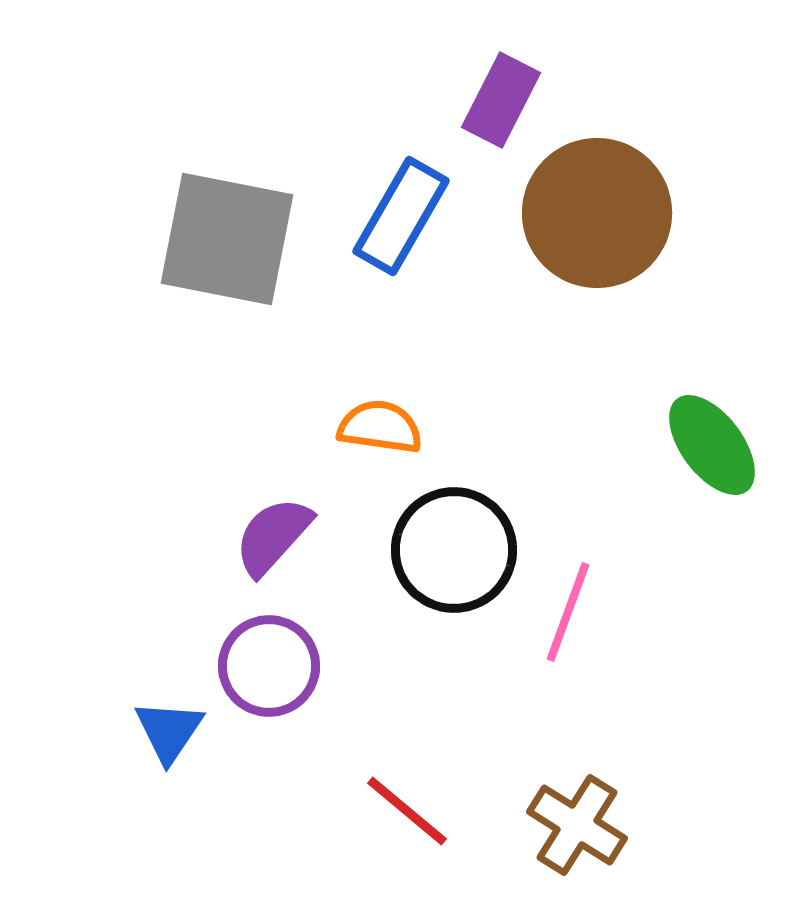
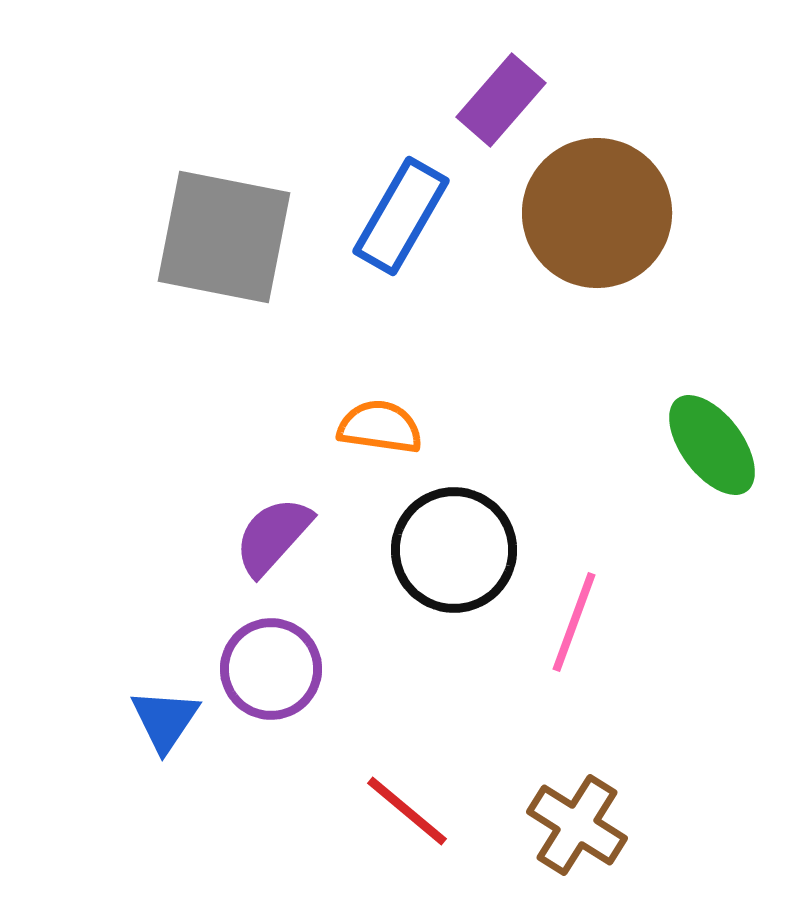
purple rectangle: rotated 14 degrees clockwise
gray square: moved 3 px left, 2 px up
pink line: moved 6 px right, 10 px down
purple circle: moved 2 px right, 3 px down
blue triangle: moved 4 px left, 11 px up
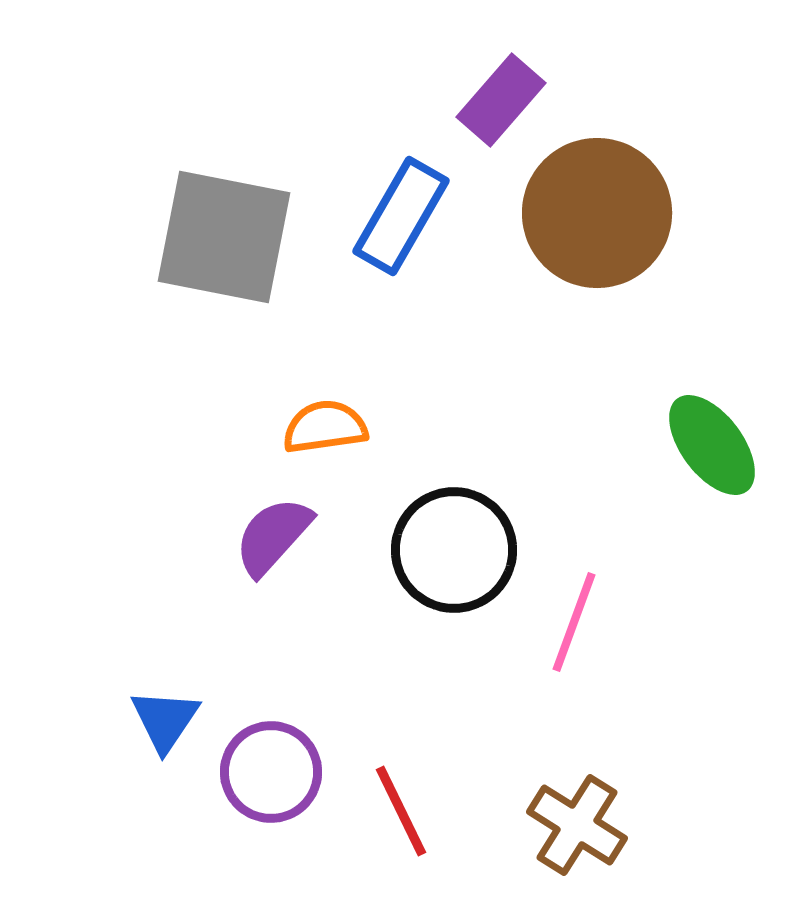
orange semicircle: moved 55 px left; rotated 16 degrees counterclockwise
purple circle: moved 103 px down
red line: moved 6 px left; rotated 24 degrees clockwise
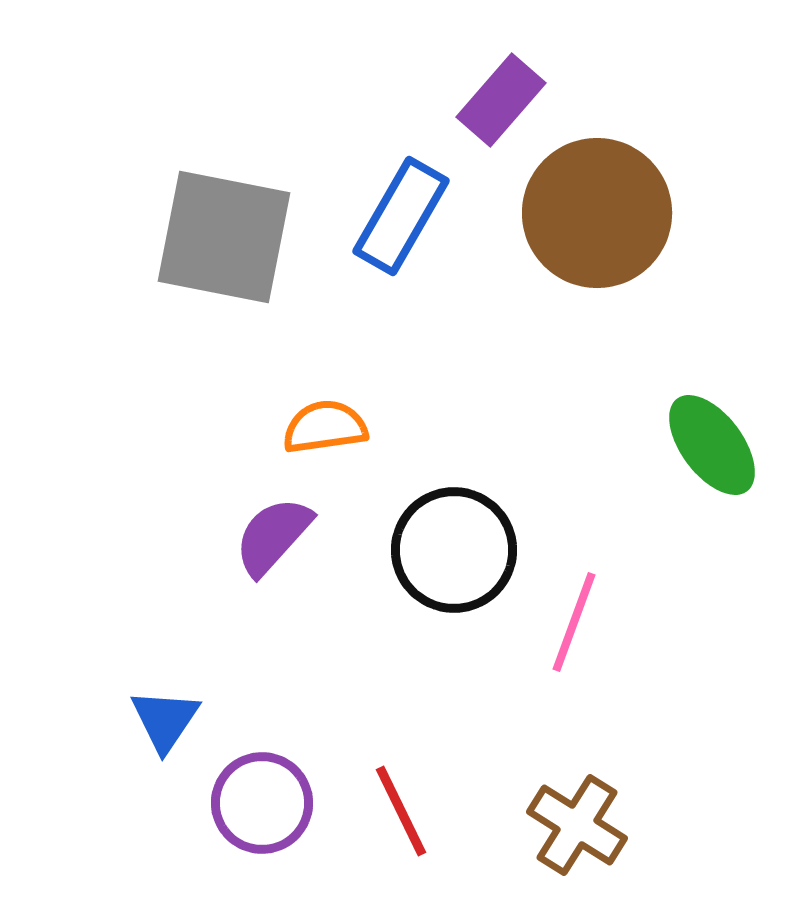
purple circle: moved 9 px left, 31 px down
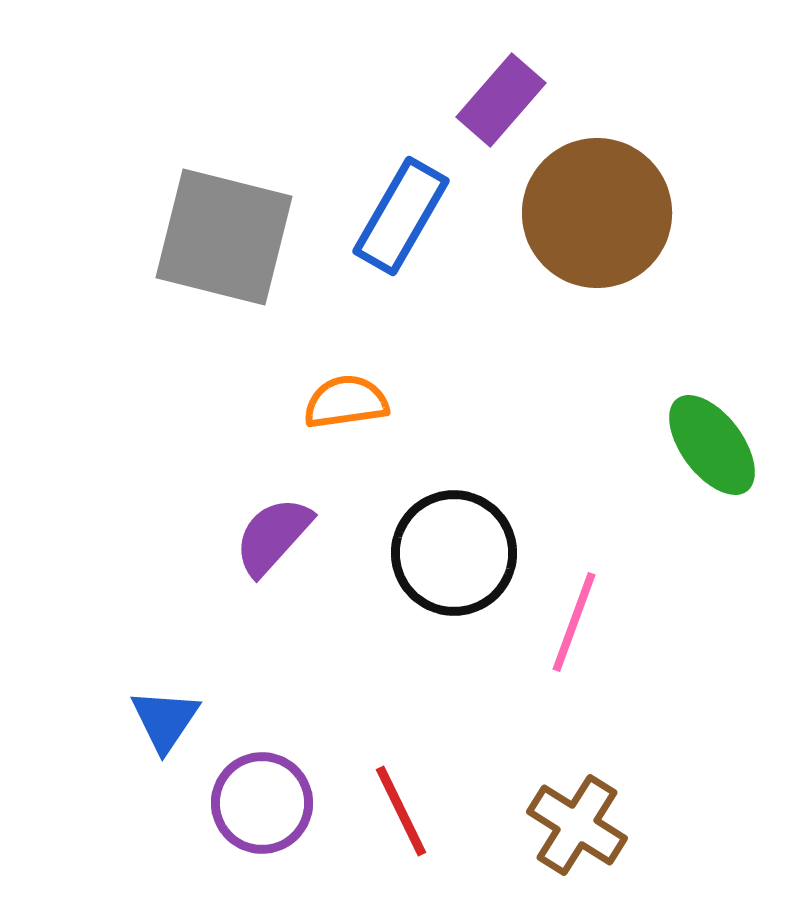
gray square: rotated 3 degrees clockwise
orange semicircle: moved 21 px right, 25 px up
black circle: moved 3 px down
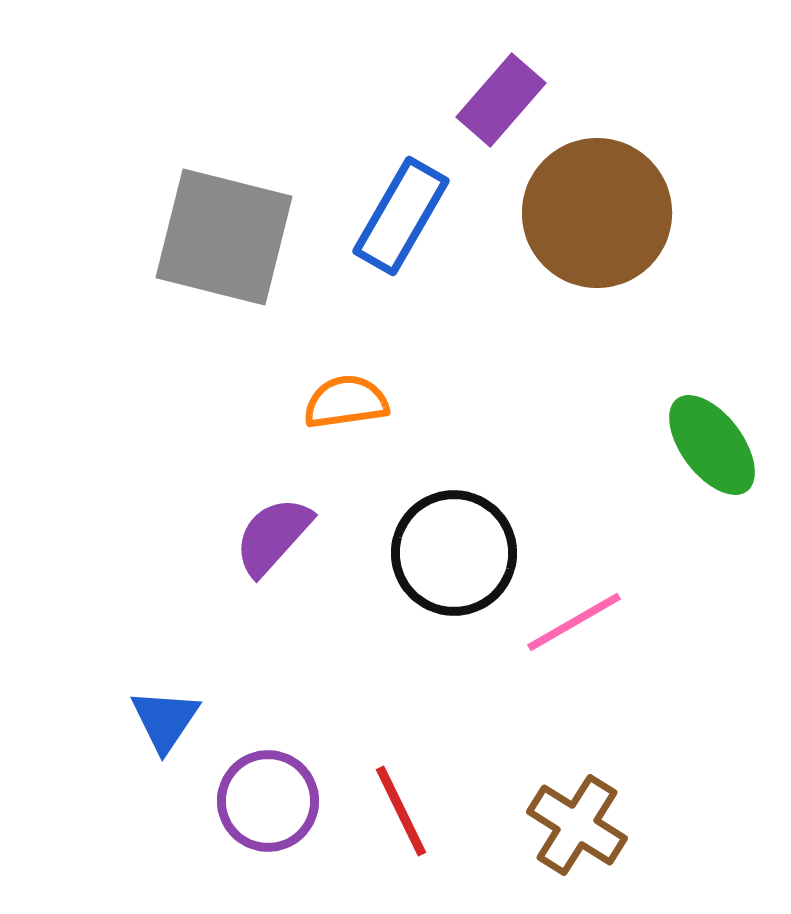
pink line: rotated 40 degrees clockwise
purple circle: moved 6 px right, 2 px up
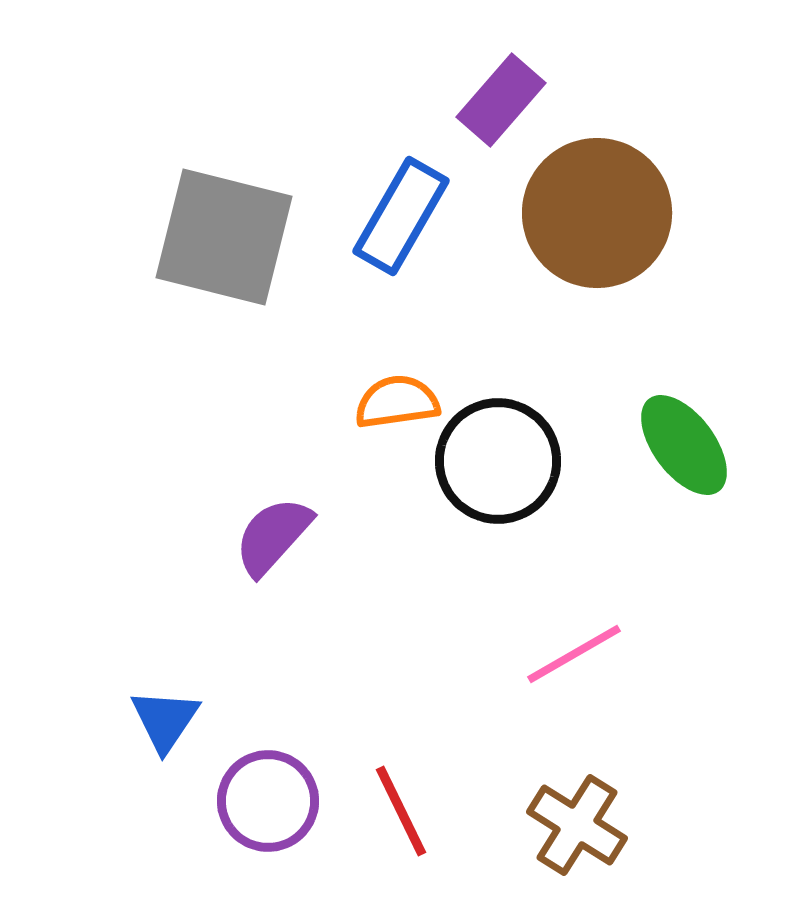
orange semicircle: moved 51 px right
green ellipse: moved 28 px left
black circle: moved 44 px right, 92 px up
pink line: moved 32 px down
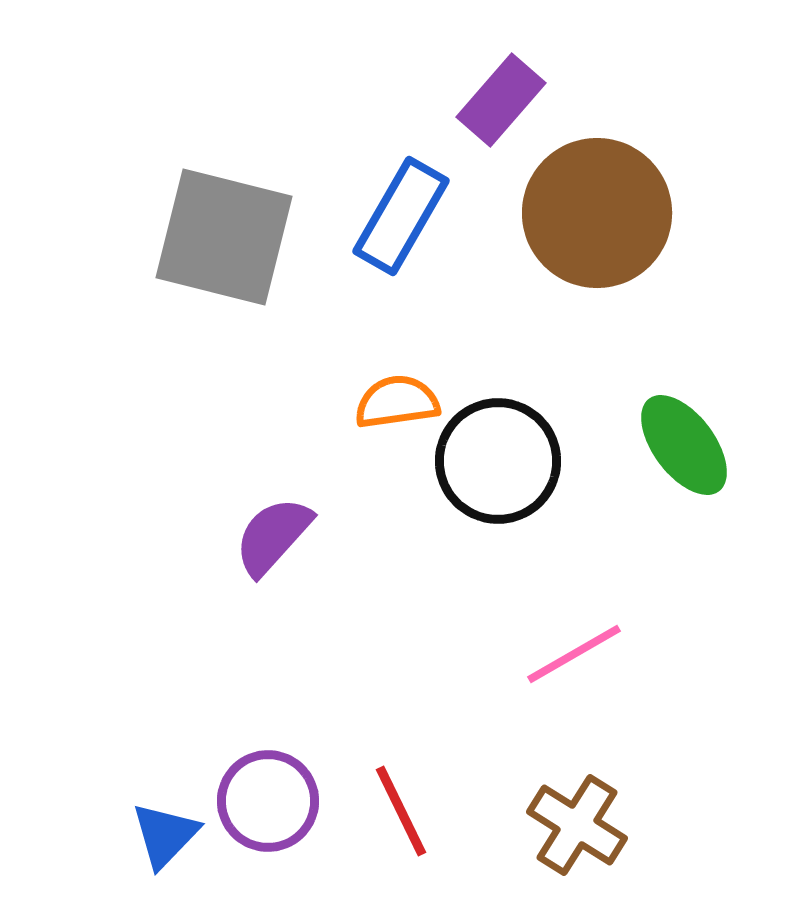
blue triangle: moved 115 px down; rotated 10 degrees clockwise
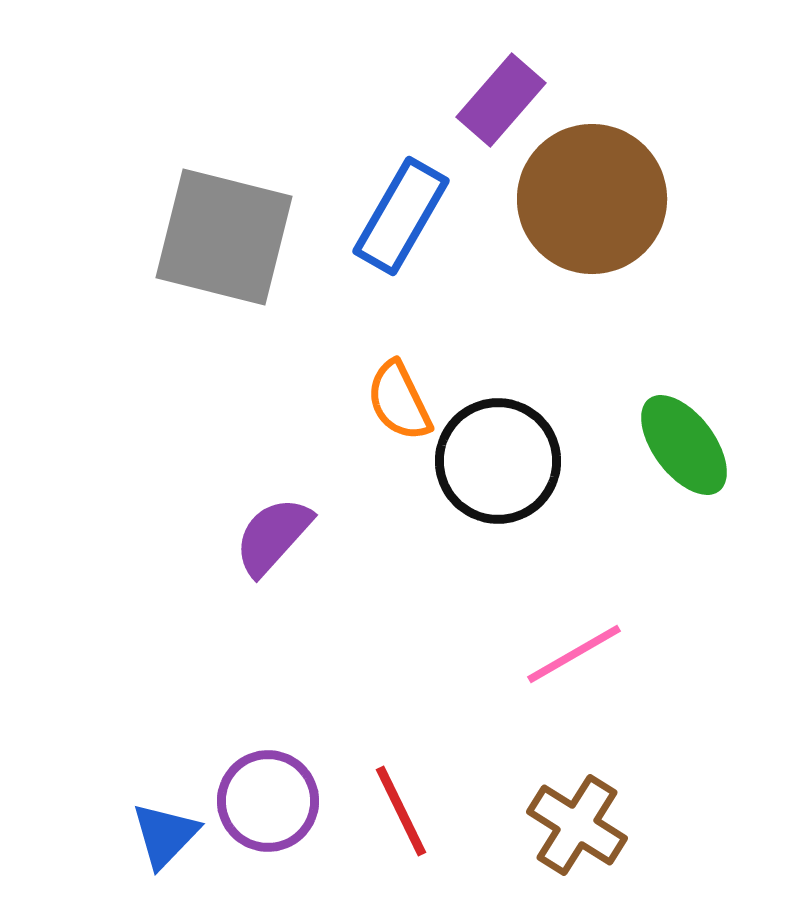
brown circle: moved 5 px left, 14 px up
orange semicircle: moved 2 px right, 1 px up; rotated 108 degrees counterclockwise
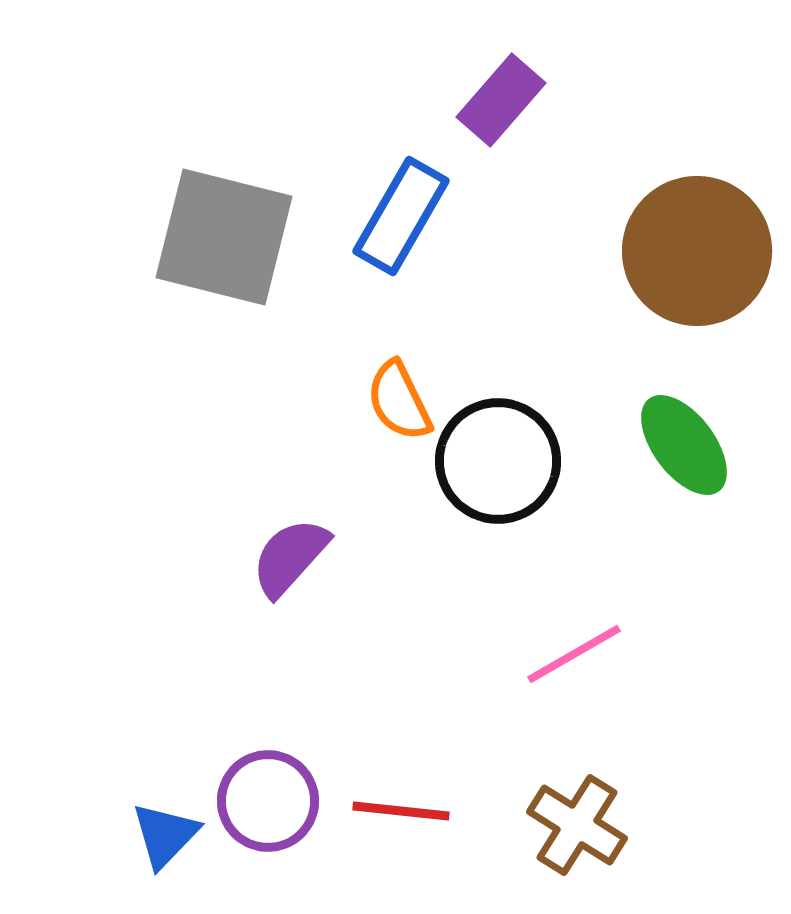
brown circle: moved 105 px right, 52 px down
purple semicircle: moved 17 px right, 21 px down
red line: rotated 58 degrees counterclockwise
